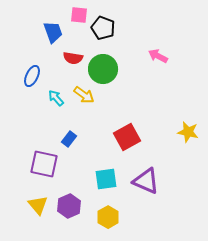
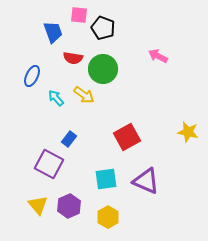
purple square: moved 5 px right; rotated 16 degrees clockwise
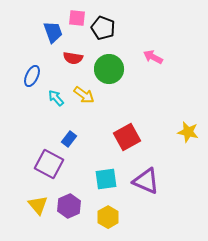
pink square: moved 2 px left, 3 px down
pink arrow: moved 5 px left, 1 px down
green circle: moved 6 px right
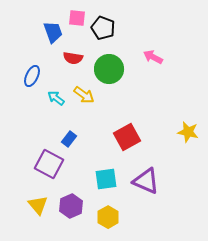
cyan arrow: rotated 12 degrees counterclockwise
purple hexagon: moved 2 px right
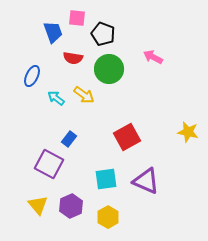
black pentagon: moved 6 px down
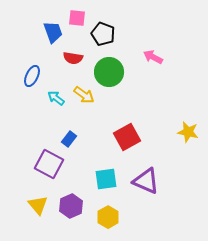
green circle: moved 3 px down
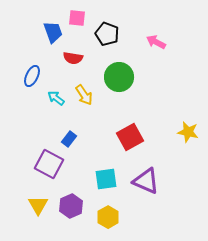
black pentagon: moved 4 px right
pink arrow: moved 3 px right, 15 px up
green circle: moved 10 px right, 5 px down
yellow arrow: rotated 20 degrees clockwise
red square: moved 3 px right
yellow triangle: rotated 10 degrees clockwise
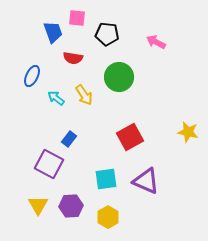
black pentagon: rotated 15 degrees counterclockwise
purple hexagon: rotated 20 degrees clockwise
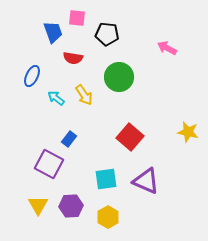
pink arrow: moved 11 px right, 6 px down
red square: rotated 20 degrees counterclockwise
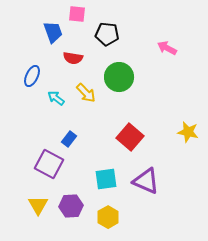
pink square: moved 4 px up
yellow arrow: moved 2 px right, 2 px up; rotated 10 degrees counterclockwise
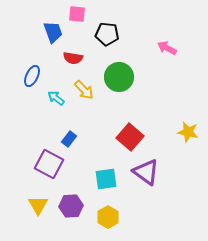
yellow arrow: moved 2 px left, 3 px up
purple triangle: moved 9 px up; rotated 12 degrees clockwise
